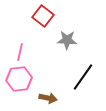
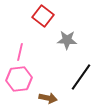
black line: moved 2 px left
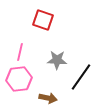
red square: moved 4 px down; rotated 20 degrees counterclockwise
gray star: moved 10 px left, 20 px down
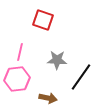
pink hexagon: moved 2 px left
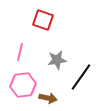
gray star: rotated 12 degrees counterclockwise
pink hexagon: moved 6 px right, 6 px down
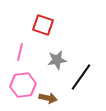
red square: moved 5 px down
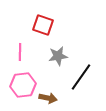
pink line: rotated 12 degrees counterclockwise
gray star: moved 1 px right, 4 px up
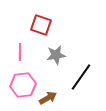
red square: moved 2 px left
gray star: moved 2 px left, 1 px up
brown arrow: rotated 42 degrees counterclockwise
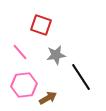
pink line: rotated 42 degrees counterclockwise
black line: rotated 68 degrees counterclockwise
pink hexagon: moved 1 px right
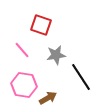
pink line: moved 2 px right, 2 px up
pink hexagon: rotated 15 degrees clockwise
